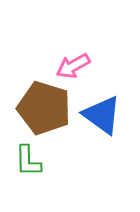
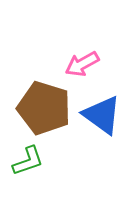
pink arrow: moved 9 px right, 2 px up
green L-shape: rotated 108 degrees counterclockwise
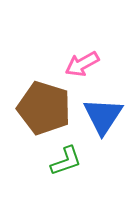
blue triangle: moved 1 px right, 1 px down; rotated 27 degrees clockwise
green L-shape: moved 38 px right
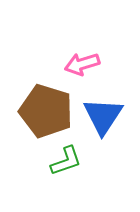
pink arrow: rotated 12 degrees clockwise
brown pentagon: moved 2 px right, 3 px down
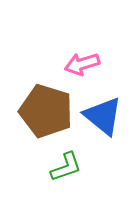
blue triangle: rotated 24 degrees counterclockwise
green L-shape: moved 6 px down
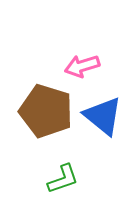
pink arrow: moved 2 px down
green L-shape: moved 3 px left, 12 px down
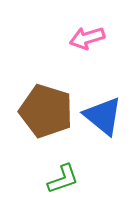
pink arrow: moved 5 px right, 28 px up
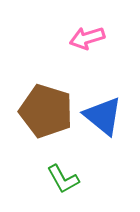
green L-shape: rotated 80 degrees clockwise
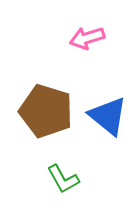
blue triangle: moved 5 px right
